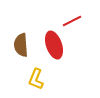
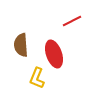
red ellipse: moved 9 px down
yellow L-shape: moved 1 px right, 1 px up
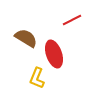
red line: moved 1 px up
brown semicircle: moved 5 px right, 7 px up; rotated 125 degrees clockwise
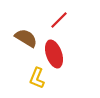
red line: moved 13 px left; rotated 18 degrees counterclockwise
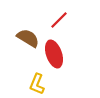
brown semicircle: moved 2 px right
yellow L-shape: moved 6 px down
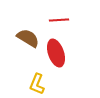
red line: rotated 42 degrees clockwise
red ellipse: moved 2 px right, 1 px up
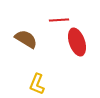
brown semicircle: moved 2 px left, 1 px down
red ellipse: moved 21 px right, 11 px up
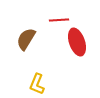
brown semicircle: rotated 90 degrees counterclockwise
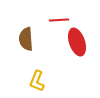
brown semicircle: rotated 35 degrees counterclockwise
yellow L-shape: moved 3 px up
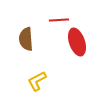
yellow L-shape: rotated 40 degrees clockwise
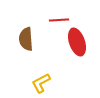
yellow L-shape: moved 4 px right, 2 px down
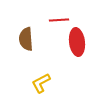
red ellipse: rotated 12 degrees clockwise
